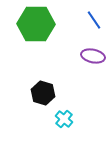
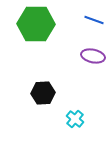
blue line: rotated 36 degrees counterclockwise
black hexagon: rotated 20 degrees counterclockwise
cyan cross: moved 11 px right
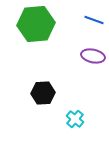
green hexagon: rotated 6 degrees counterclockwise
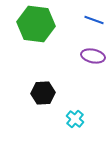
green hexagon: rotated 12 degrees clockwise
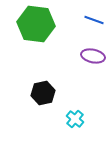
black hexagon: rotated 10 degrees counterclockwise
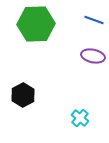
green hexagon: rotated 9 degrees counterclockwise
black hexagon: moved 20 px left, 2 px down; rotated 15 degrees counterclockwise
cyan cross: moved 5 px right, 1 px up
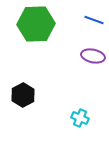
cyan cross: rotated 18 degrees counterclockwise
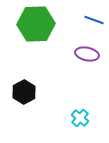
purple ellipse: moved 6 px left, 2 px up
black hexagon: moved 1 px right, 3 px up
cyan cross: rotated 18 degrees clockwise
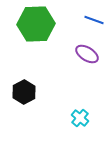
purple ellipse: rotated 20 degrees clockwise
